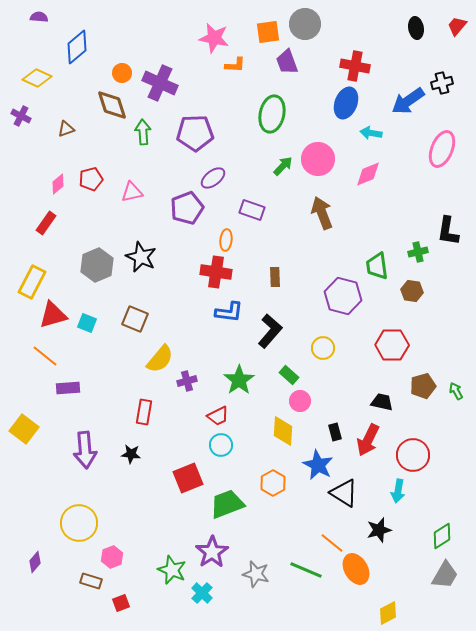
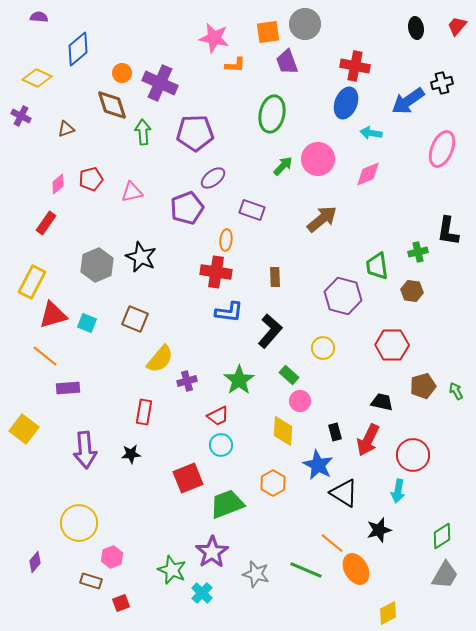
blue diamond at (77, 47): moved 1 px right, 2 px down
brown arrow at (322, 213): moved 6 px down; rotated 72 degrees clockwise
black star at (131, 454): rotated 12 degrees counterclockwise
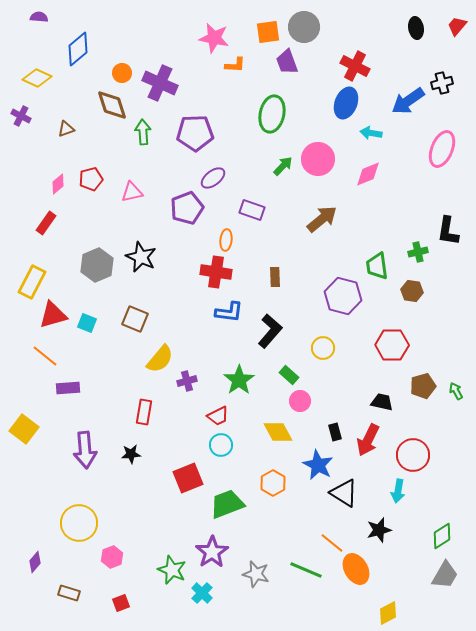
gray circle at (305, 24): moved 1 px left, 3 px down
red cross at (355, 66): rotated 16 degrees clockwise
yellow diamond at (283, 431): moved 5 px left, 1 px down; rotated 32 degrees counterclockwise
brown rectangle at (91, 581): moved 22 px left, 12 px down
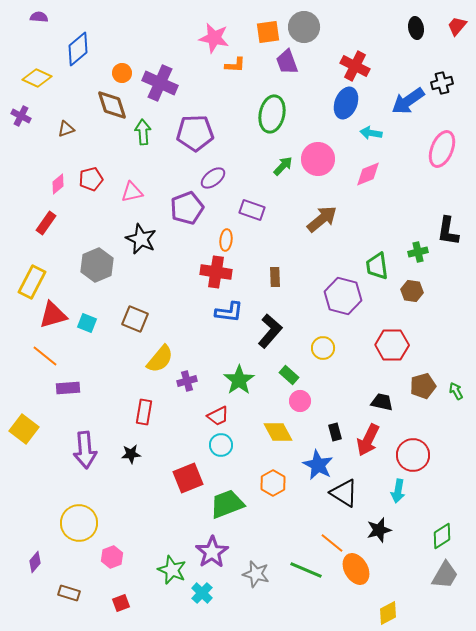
black star at (141, 257): moved 18 px up
